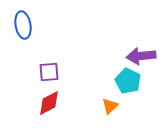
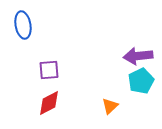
purple arrow: moved 3 px left
purple square: moved 2 px up
cyan pentagon: moved 13 px right; rotated 20 degrees clockwise
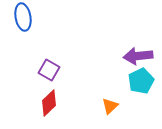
blue ellipse: moved 8 px up
purple square: rotated 35 degrees clockwise
red diamond: rotated 16 degrees counterclockwise
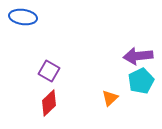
blue ellipse: rotated 72 degrees counterclockwise
purple square: moved 1 px down
orange triangle: moved 8 px up
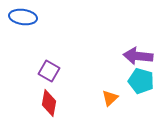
purple arrow: rotated 12 degrees clockwise
cyan pentagon: rotated 30 degrees counterclockwise
red diamond: rotated 36 degrees counterclockwise
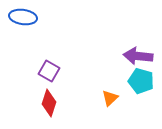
red diamond: rotated 8 degrees clockwise
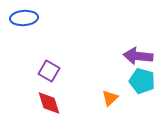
blue ellipse: moved 1 px right, 1 px down; rotated 12 degrees counterclockwise
cyan pentagon: moved 1 px right
red diamond: rotated 36 degrees counterclockwise
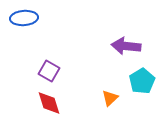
purple arrow: moved 12 px left, 10 px up
cyan pentagon: rotated 25 degrees clockwise
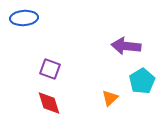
purple square: moved 1 px right, 2 px up; rotated 10 degrees counterclockwise
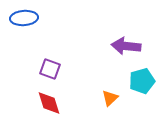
cyan pentagon: rotated 15 degrees clockwise
